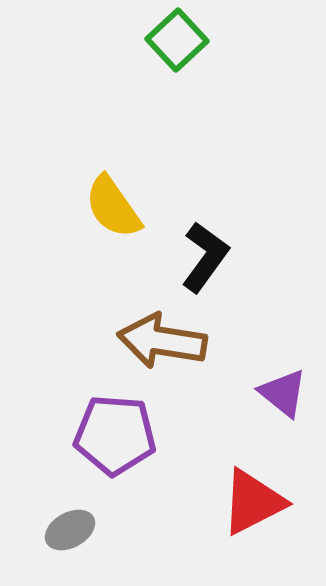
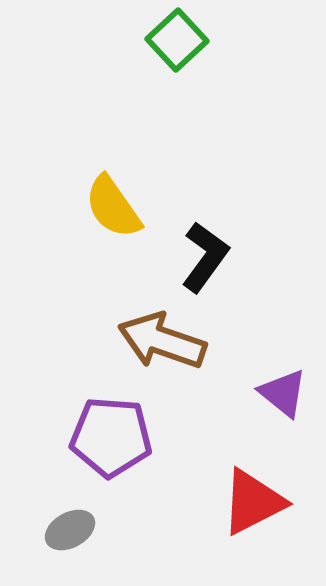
brown arrow: rotated 10 degrees clockwise
purple pentagon: moved 4 px left, 2 px down
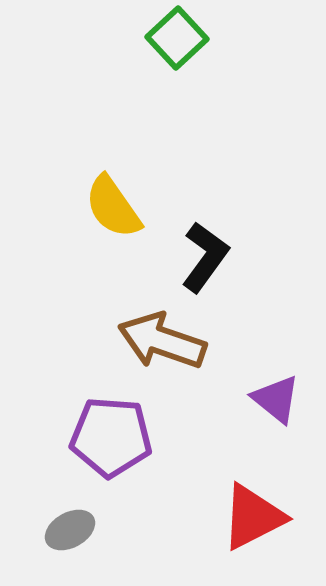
green square: moved 2 px up
purple triangle: moved 7 px left, 6 px down
red triangle: moved 15 px down
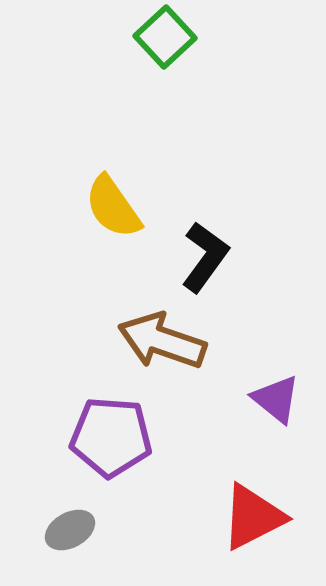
green square: moved 12 px left, 1 px up
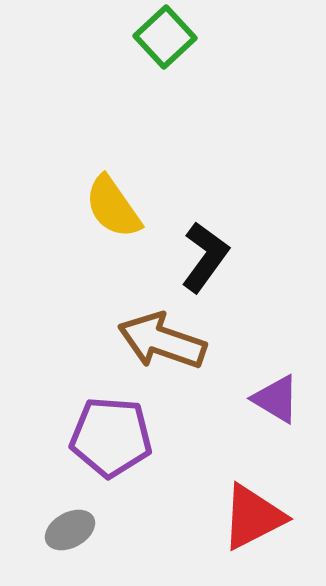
purple triangle: rotated 8 degrees counterclockwise
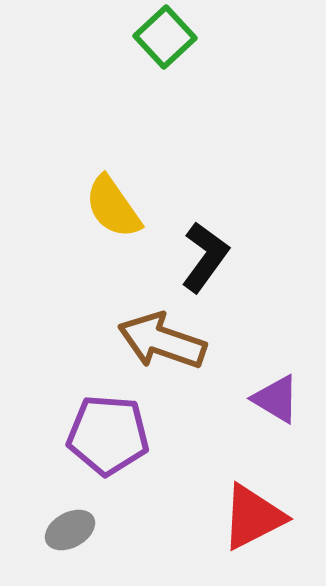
purple pentagon: moved 3 px left, 2 px up
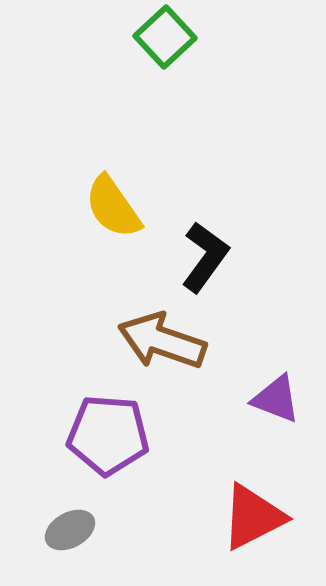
purple triangle: rotated 10 degrees counterclockwise
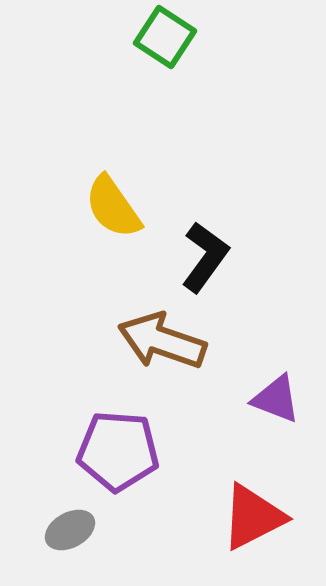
green square: rotated 14 degrees counterclockwise
purple pentagon: moved 10 px right, 16 px down
